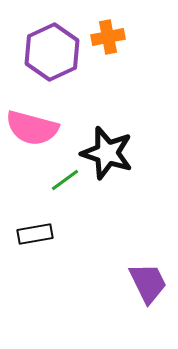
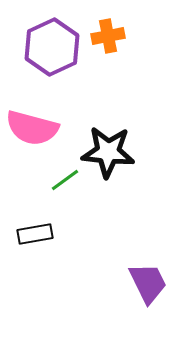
orange cross: moved 1 px up
purple hexagon: moved 5 px up
black star: moved 1 px right, 1 px up; rotated 12 degrees counterclockwise
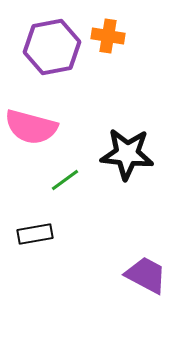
orange cross: rotated 20 degrees clockwise
purple hexagon: rotated 14 degrees clockwise
pink semicircle: moved 1 px left, 1 px up
black star: moved 19 px right, 2 px down
purple trapezoid: moved 2 px left, 8 px up; rotated 36 degrees counterclockwise
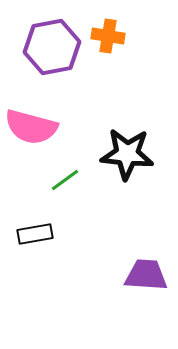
purple trapezoid: rotated 24 degrees counterclockwise
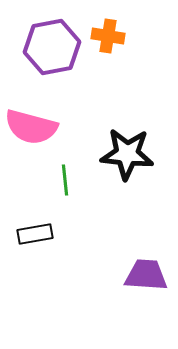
green line: rotated 60 degrees counterclockwise
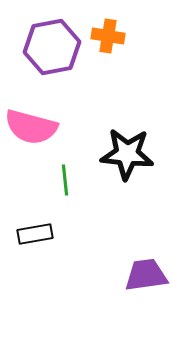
purple trapezoid: rotated 12 degrees counterclockwise
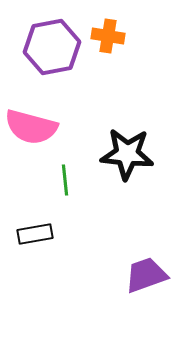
purple trapezoid: rotated 12 degrees counterclockwise
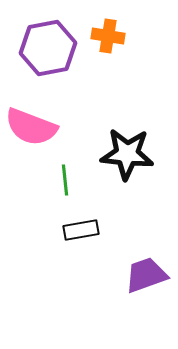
purple hexagon: moved 4 px left, 1 px down
pink semicircle: rotated 6 degrees clockwise
black rectangle: moved 46 px right, 4 px up
